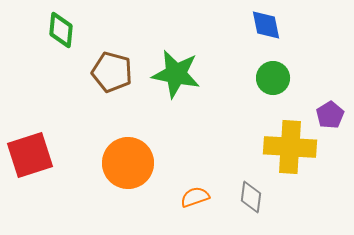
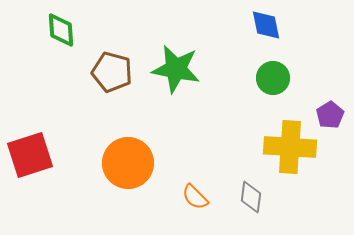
green diamond: rotated 9 degrees counterclockwise
green star: moved 5 px up
orange semicircle: rotated 116 degrees counterclockwise
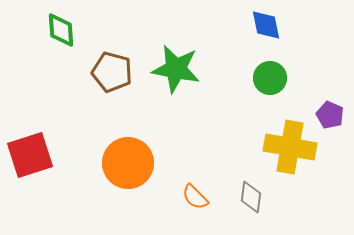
green circle: moved 3 px left
purple pentagon: rotated 16 degrees counterclockwise
yellow cross: rotated 6 degrees clockwise
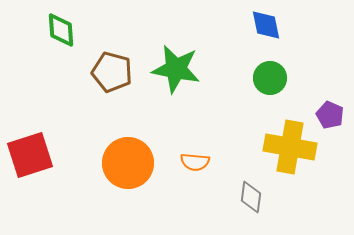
orange semicircle: moved 35 px up; rotated 40 degrees counterclockwise
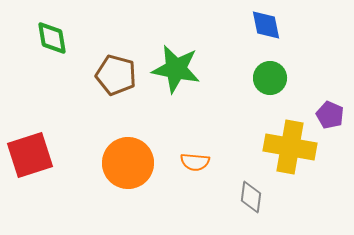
green diamond: moved 9 px left, 8 px down; rotated 6 degrees counterclockwise
brown pentagon: moved 4 px right, 3 px down
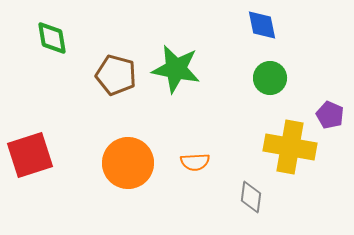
blue diamond: moved 4 px left
orange semicircle: rotated 8 degrees counterclockwise
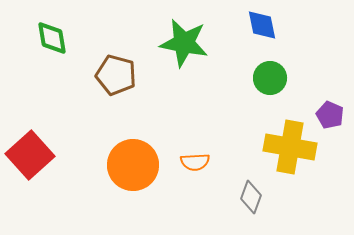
green star: moved 8 px right, 26 px up
red square: rotated 24 degrees counterclockwise
orange circle: moved 5 px right, 2 px down
gray diamond: rotated 12 degrees clockwise
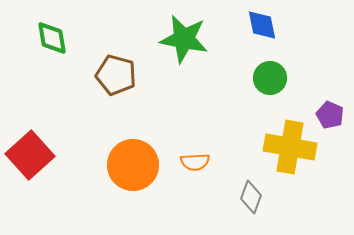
green star: moved 4 px up
